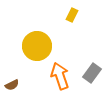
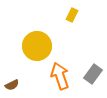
gray rectangle: moved 1 px right, 1 px down
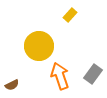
yellow rectangle: moved 2 px left; rotated 16 degrees clockwise
yellow circle: moved 2 px right
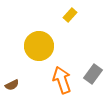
orange arrow: moved 2 px right, 4 px down
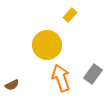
yellow circle: moved 8 px right, 1 px up
orange arrow: moved 1 px left, 2 px up
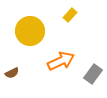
yellow circle: moved 17 px left, 14 px up
orange arrow: moved 17 px up; rotated 84 degrees clockwise
brown semicircle: moved 12 px up
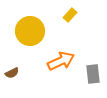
gray rectangle: rotated 42 degrees counterclockwise
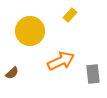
brown semicircle: rotated 16 degrees counterclockwise
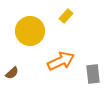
yellow rectangle: moved 4 px left, 1 px down
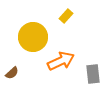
yellow circle: moved 3 px right, 6 px down
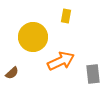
yellow rectangle: rotated 32 degrees counterclockwise
